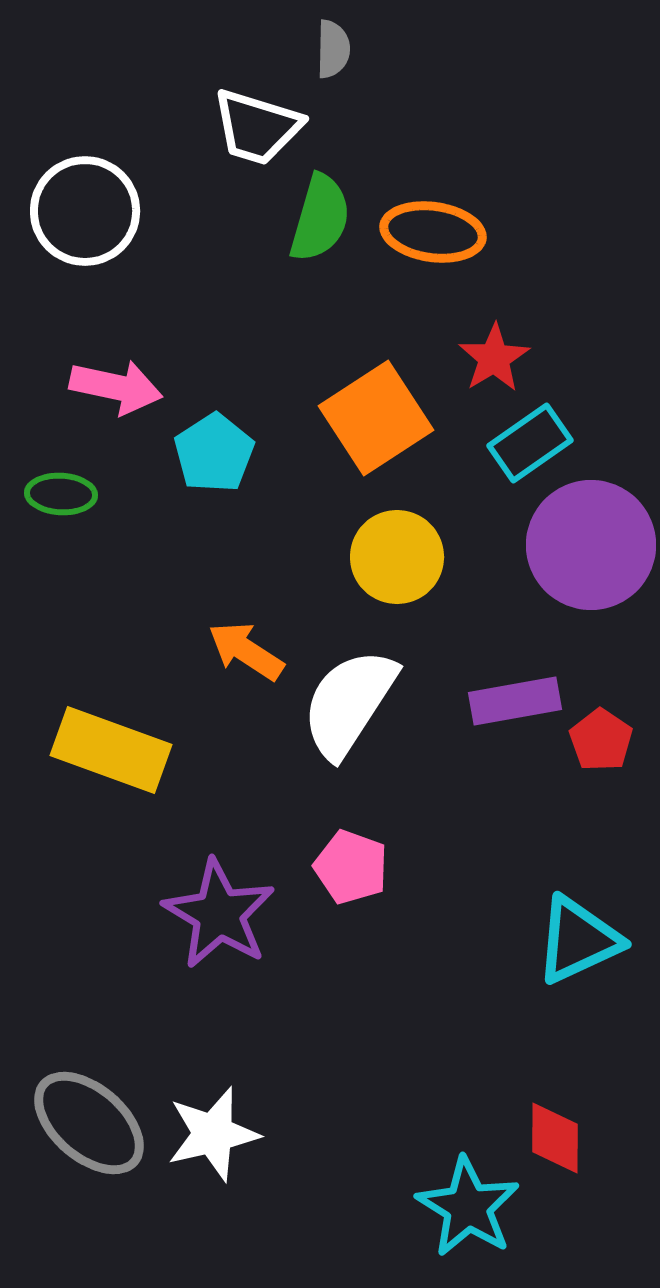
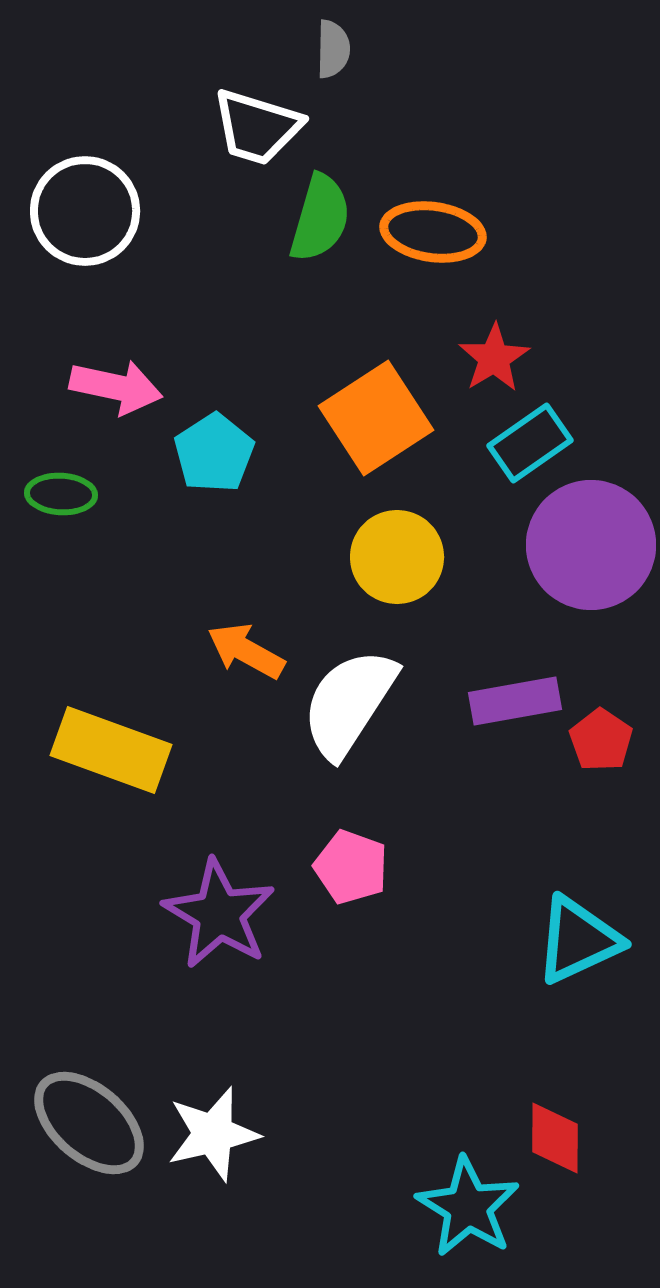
orange arrow: rotated 4 degrees counterclockwise
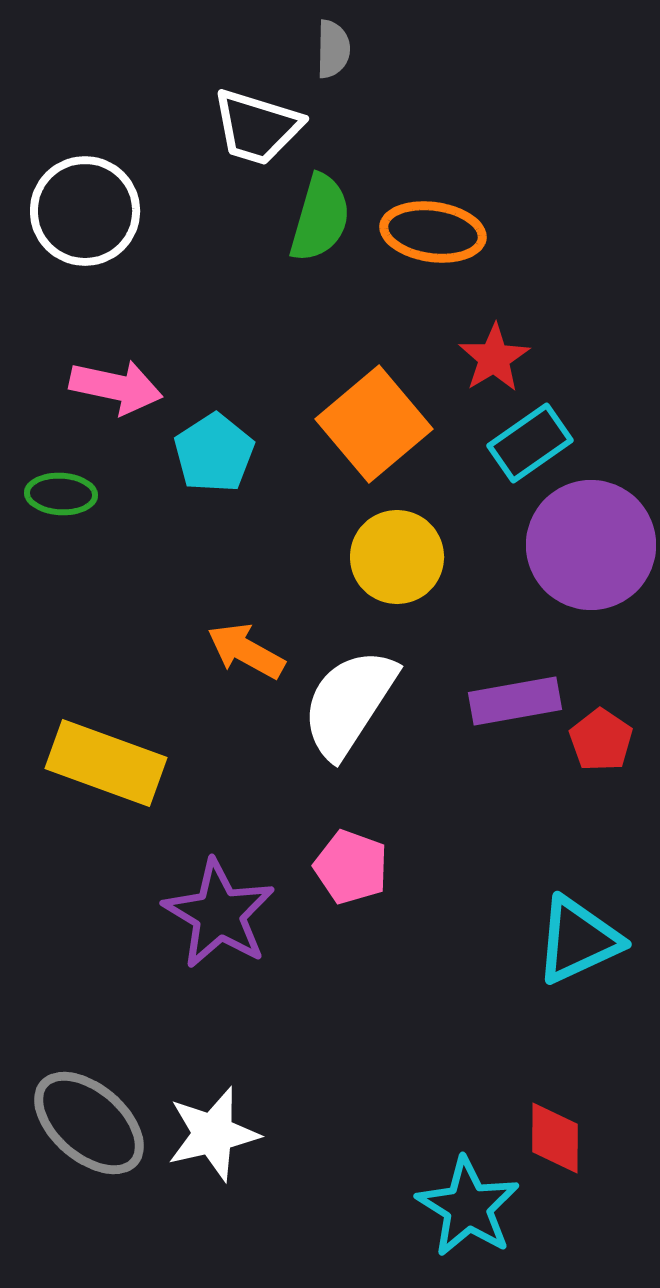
orange square: moved 2 px left, 6 px down; rotated 7 degrees counterclockwise
yellow rectangle: moved 5 px left, 13 px down
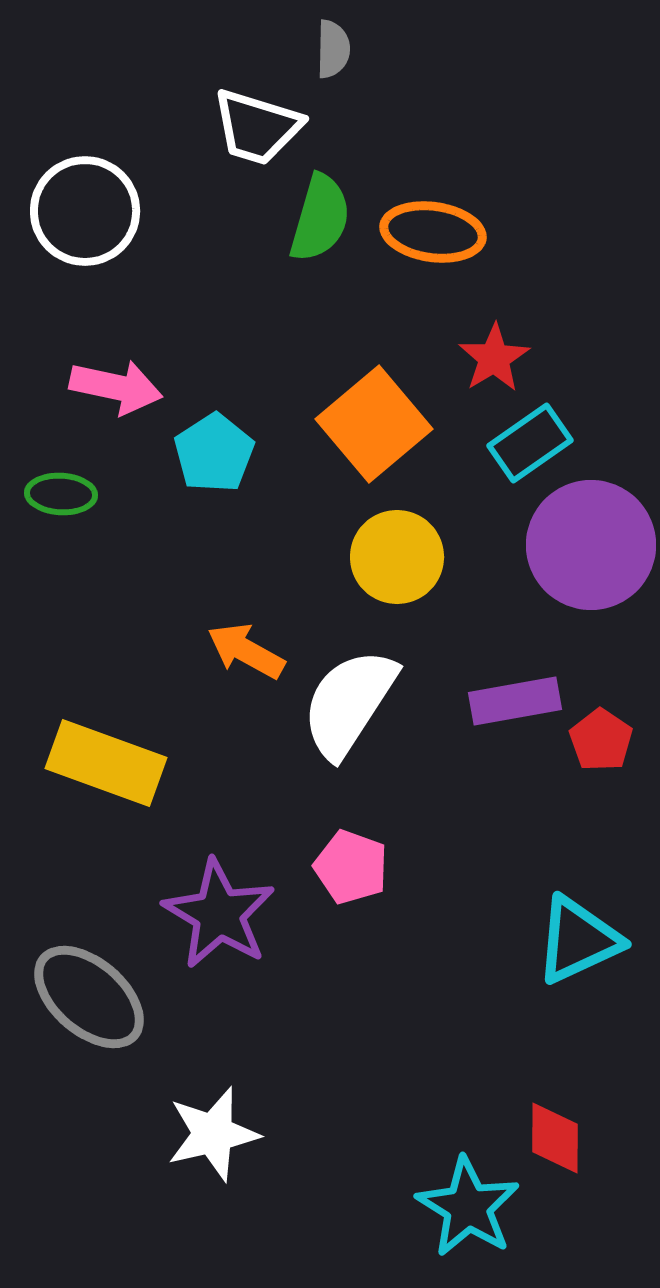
gray ellipse: moved 126 px up
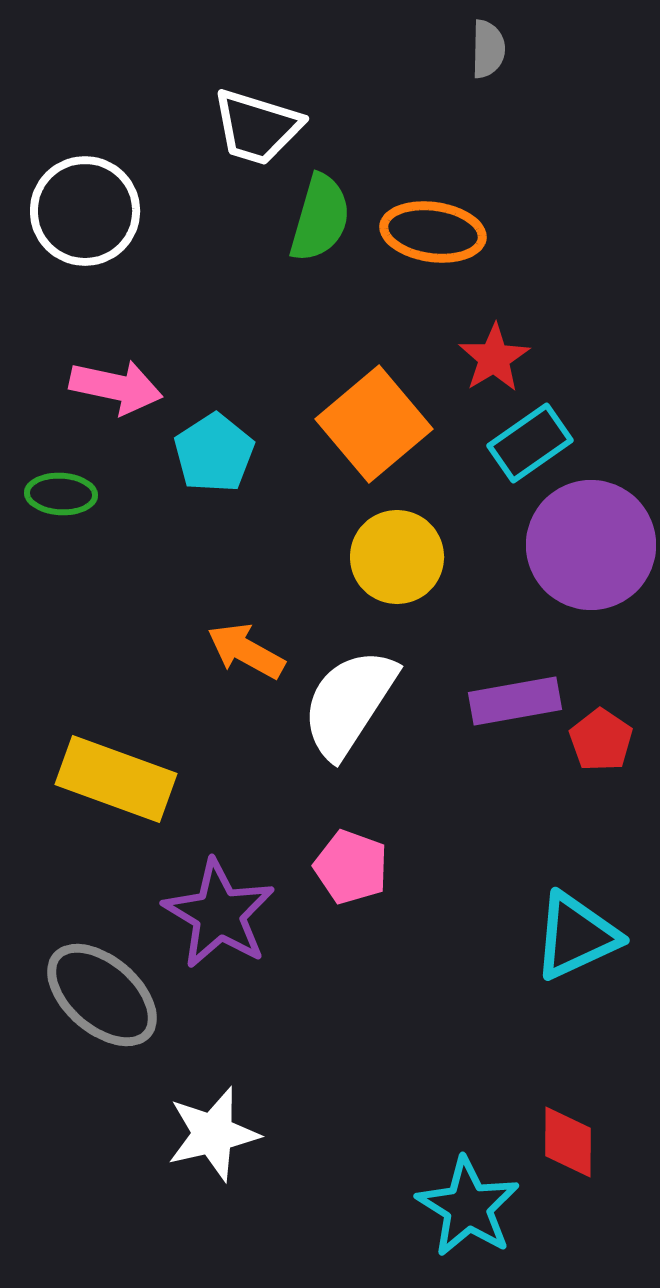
gray semicircle: moved 155 px right
yellow rectangle: moved 10 px right, 16 px down
cyan triangle: moved 2 px left, 4 px up
gray ellipse: moved 13 px right, 2 px up
red diamond: moved 13 px right, 4 px down
